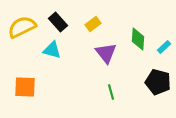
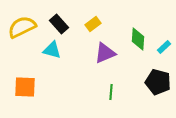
black rectangle: moved 1 px right, 2 px down
purple triangle: moved 1 px left; rotated 45 degrees clockwise
green line: rotated 21 degrees clockwise
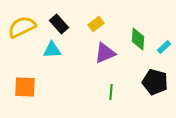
yellow rectangle: moved 3 px right
cyan triangle: rotated 18 degrees counterclockwise
black pentagon: moved 3 px left
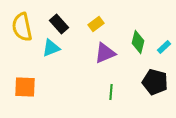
yellow semicircle: rotated 76 degrees counterclockwise
green diamond: moved 3 px down; rotated 10 degrees clockwise
cyan triangle: moved 1 px left, 2 px up; rotated 18 degrees counterclockwise
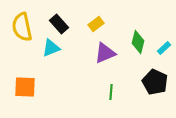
cyan rectangle: moved 1 px down
black pentagon: rotated 10 degrees clockwise
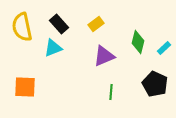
cyan triangle: moved 2 px right
purple triangle: moved 1 px left, 3 px down
black pentagon: moved 2 px down
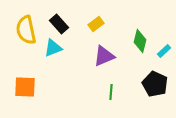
yellow semicircle: moved 4 px right, 3 px down
green diamond: moved 2 px right, 1 px up
cyan rectangle: moved 3 px down
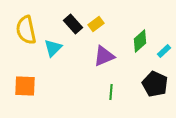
black rectangle: moved 14 px right
green diamond: rotated 35 degrees clockwise
cyan triangle: rotated 24 degrees counterclockwise
orange square: moved 1 px up
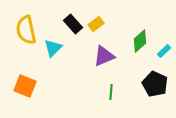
orange square: rotated 20 degrees clockwise
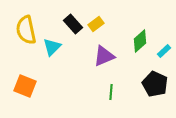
cyan triangle: moved 1 px left, 1 px up
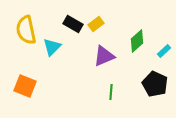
black rectangle: rotated 18 degrees counterclockwise
green diamond: moved 3 px left
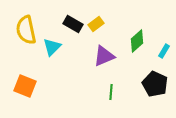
cyan rectangle: rotated 16 degrees counterclockwise
